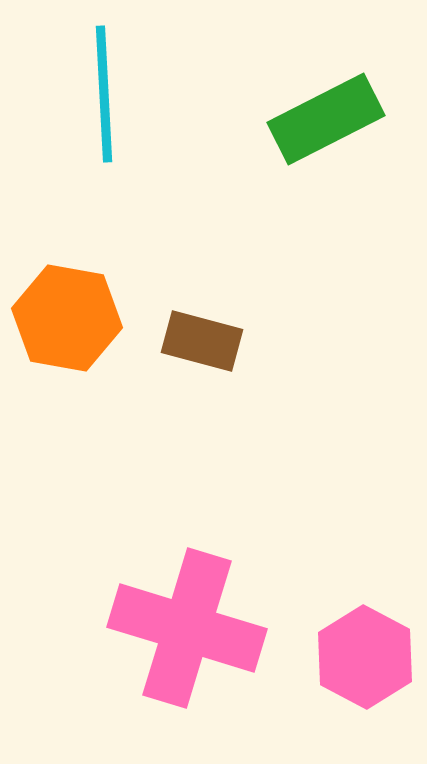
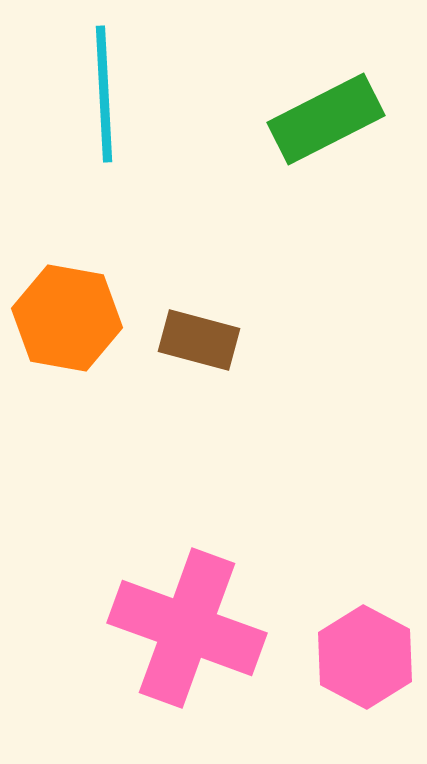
brown rectangle: moved 3 px left, 1 px up
pink cross: rotated 3 degrees clockwise
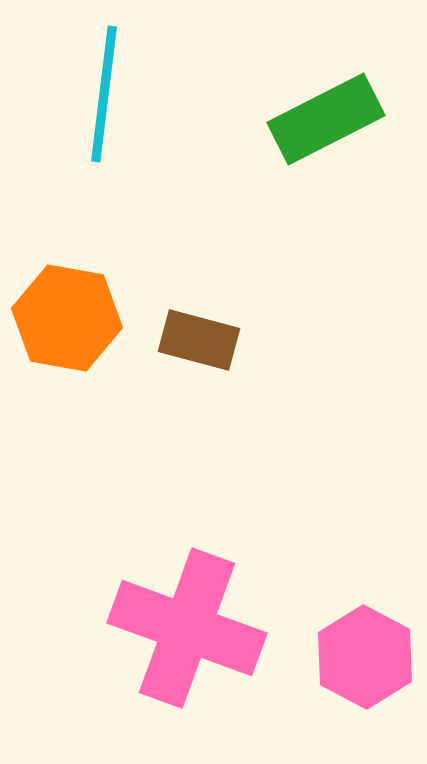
cyan line: rotated 10 degrees clockwise
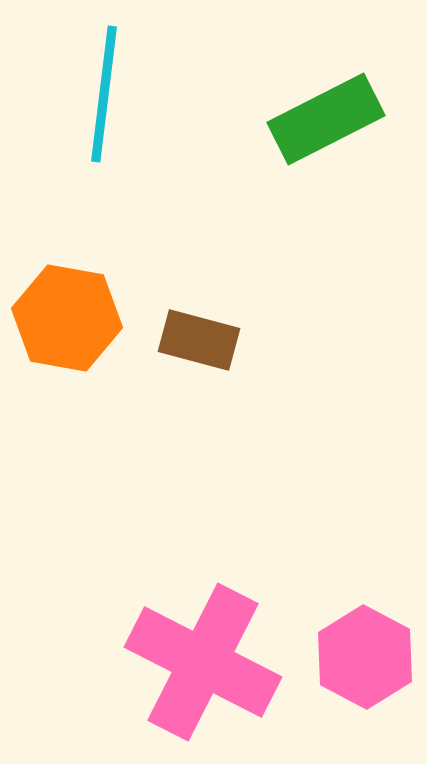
pink cross: moved 16 px right, 34 px down; rotated 7 degrees clockwise
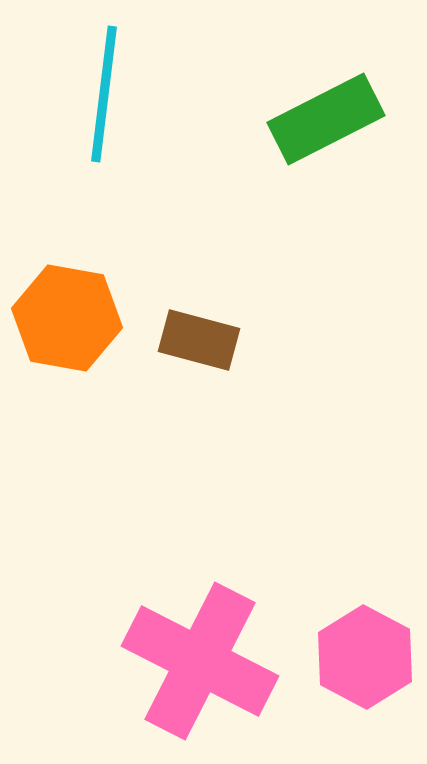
pink cross: moved 3 px left, 1 px up
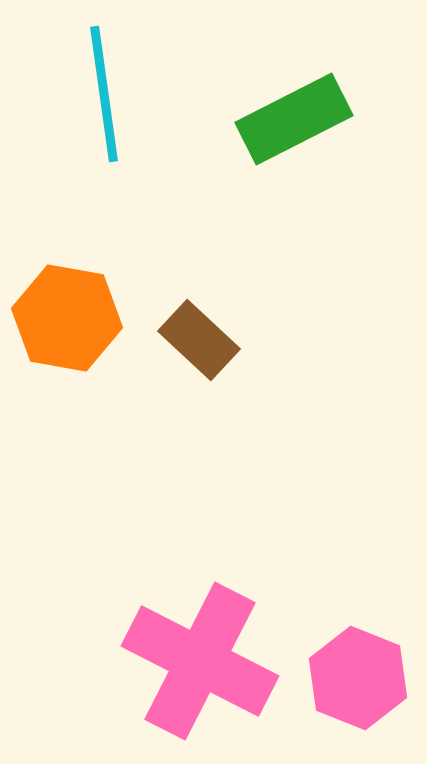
cyan line: rotated 15 degrees counterclockwise
green rectangle: moved 32 px left
brown rectangle: rotated 28 degrees clockwise
pink hexagon: moved 7 px left, 21 px down; rotated 6 degrees counterclockwise
